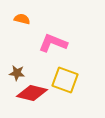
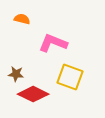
brown star: moved 1 px left, 1 px down
yellow square: moved 5 px right, 3 px up
red diamond: moved 1 px right, 1 px down; rotated 12 degrees clockwise
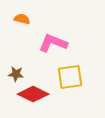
yellow square: rotated 28 degrees counterclockwise
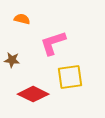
pink L-shape: rotated 40 degrees counterclockwise
brown star: moved 4 px left, 14 px up
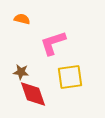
brown star: moved 9 px right, 12 px down
red diamond: rotated 44 degrees clockwise
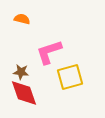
pink L-shape: moved 4 px left, 9 px down
yellow square: rotated 8 degrees counterclockwise
red diamond: moved 9 px left, 1 px up
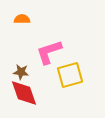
orange semicircle: rotated 14 degrees counterclockwise
yellow square: moved 2 px up
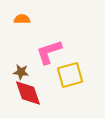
red diamond: moved 4 px right
